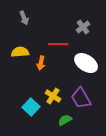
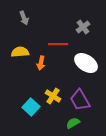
purple trapezoid: moved 1 px left, 2 px down
green semicircle: moved 8 px right, 3 px down
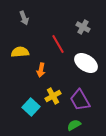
gray cross: rotated 24 degrees counterclockwise
red line: rotated 60 degrees clockwise
orange arrow: moved 7 px down
yellow cross: rotated 28 degrees clockwise
green semicircle: moved 1 px right, 2 px down
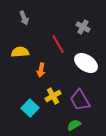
cyan square: moved 1 px left, 1 px down
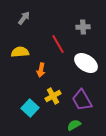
gray arrow: rotated 120 degrees counterclockwise
gray cross: rotated 32 degrees counterclockwise
purple trapezoid: moved 2 px right
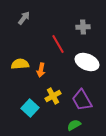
yellow semicircle: moved 12 px down
white ellipse: moved 1 px right, 1 px up; rotated 10 degrees counterclockwise
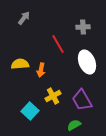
white ellipse: rotated 45 degrees clockwise
cyan square: moved 3 px down
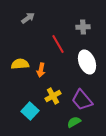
gray arrow: moved 4 px right; rotated 16 degrees clockwise
purple trapezoid: rotated 10 degrees counterclockwise
green semicircle: moved 3 px up
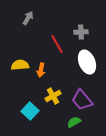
gray arrow: rotated 24 degrees counterclockwise
gray cross: moved 2 px left, 5 px down
red line: moved 1 px left
yellow semicircle: moved 1 px down
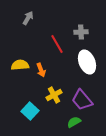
orange arrow: rotated 32 degrees counterclockwise
yellow cross: moved 1 px right, 1 px up
